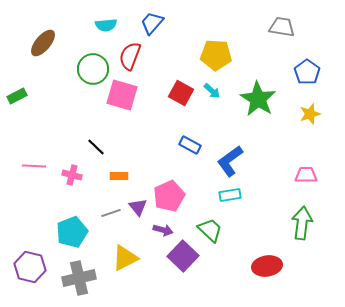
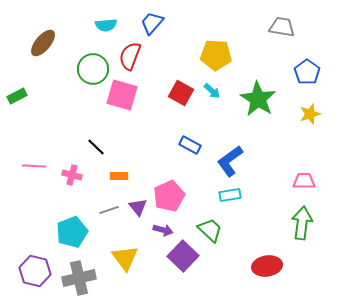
pink trapezoid: moved 2 px left, 6 px down
gray line: moved 2 px left, 3 px up
yellow triangle: rotated 40 degrees counterclockwise
purple hexagon: moved 5 px right, 4 px down
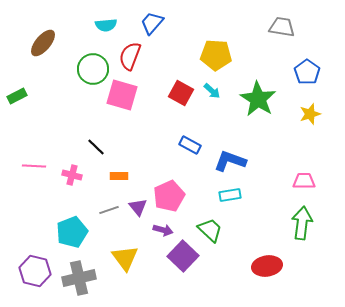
blue L-shape: rotated 56 degrees clockwise
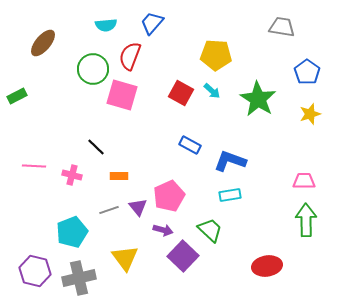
green arrow: moved 4 px right, 3 px up; rotated 8 degrees counterclockwise
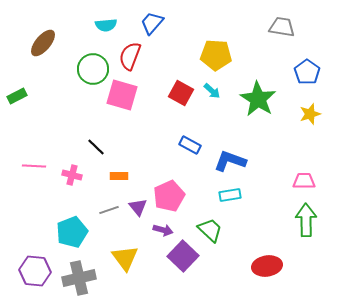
purple hexagon: rotated 8 degrees counterclockwise
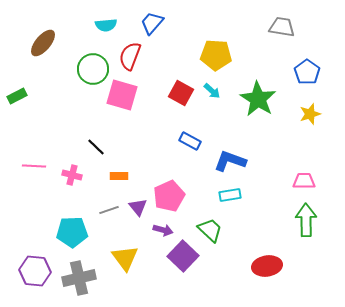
blue rectangle: moved 4 px up
cyan pentagon: rotated 20 degrees clockwise
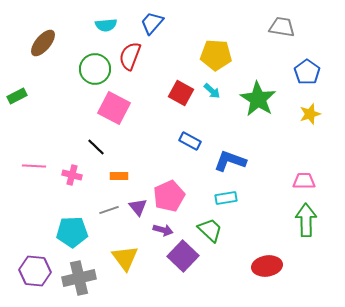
green circle: moved 2 px right
pink square: moved 8 px left, 13 px down; rotated 12 degrees clockwise
cyan rectangle: moved 4 px left, 3 px down
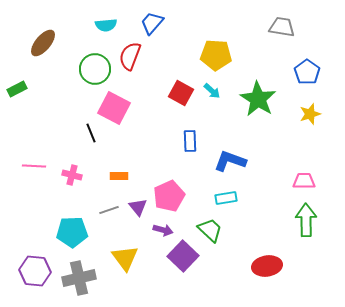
green rectangle: moved 7 px up
blue rectangle: rotated 60 degrees clockwise
black line: moved 5 px left, 14 px up; rotated 24 degrees clockwise
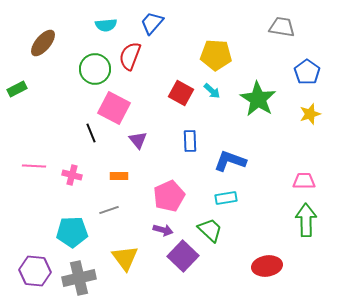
purple triangle: moved 67 px up
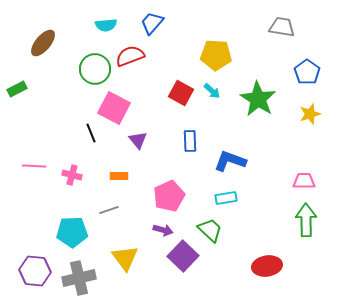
red semicircle: rotated 48 degrees clockwise
